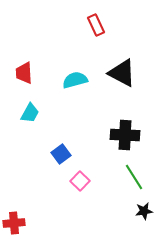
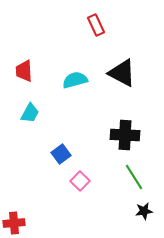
red trapezoid: moved 2 px up
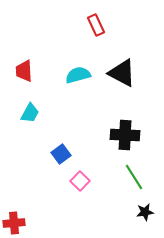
cyan semicircle: moved 3 px right, 5 px up
black star: moved 1 px right, 1 px down
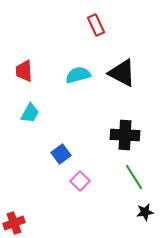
red cross: rotated 15 degrees counterclockwise
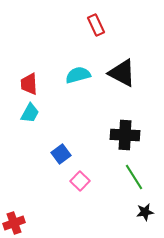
red trapezoid: moved 5 px right, 13 px down
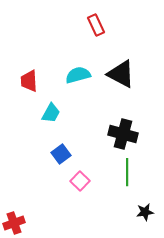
black triangle: moved 1 px left, 1 px down
red trapezoid: moved 3 px up
cyan trapezoid: moved 21 px right
black cross: moved 2 px left, 1 px up; rotated 12 degrees clockwise
green line: moved 7 px left, 5 px up; rotated 32 degrees clockwise
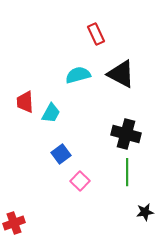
red rectangle: moved 9 px down
red trapezoid: moved 4 px left, 21 px down
black cross: moved 3 px right
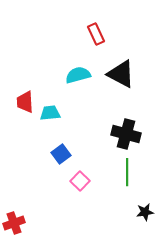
cyan trapezoid: moved 1 px left; rotated 125 degrees counterclockwise
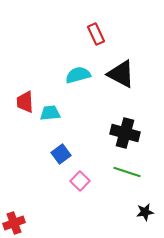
black cross: moved 1 px left, 1 px up
green line: rotated 72 degrees counterclockwise
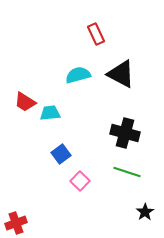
red trapezoid: rotated 55 degrees counterclockwise
black star: rotated 24 degrees counterclockwise
red cross: moved 2 px right
